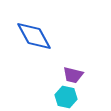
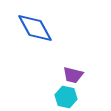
blue diamond: moved 1 px right, 8 px up
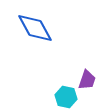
purple trapezoid: moved 14 px right, 5 px down; rotated 85 degrees counterclockwise
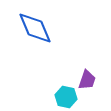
blue diamond: rotated 6 degrees clockwise
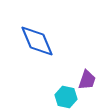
blue diamond: moved 2 px right, 13 px down
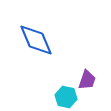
blue diamond: moved 1 px left, 1 px up
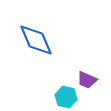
purple trapezoid: rotated 95 degrees clockwise
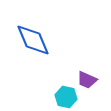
blue diamond: moved 3 px left
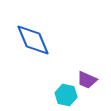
cyan hexagon: moved 2 px up
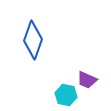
blue diamond: rotated 42 degrees clockwise
